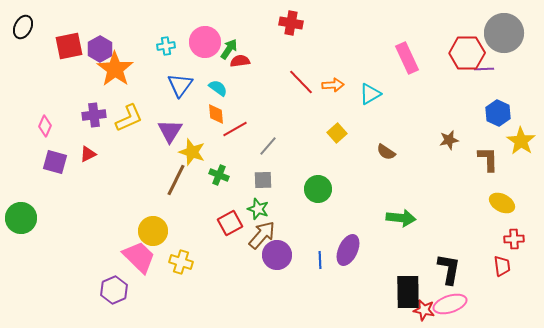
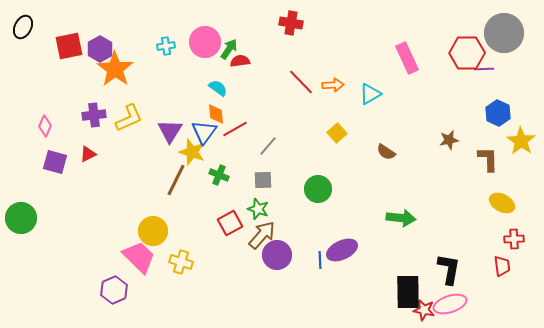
blue triangle at (180, 85): moved 24 px right, 47 px down
purple ellipse at (348, 250): moved 6 px left; rotated 40 degrees clockwise
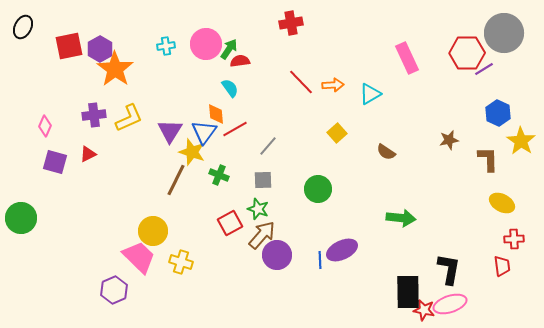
red cross at (291, 23): rotated 20 degrees counterclockwise
pink circle at (205, 42): moved 1 px right, 2 px down
purple line at (484, 69): rotated 30 degrees counterclockwise
cyan semicircle at (218, 88): moved 12 px right; rotated 18 degrees clockwise
